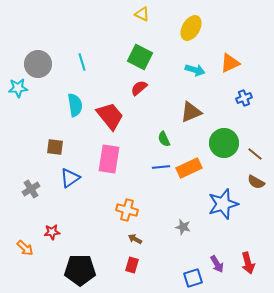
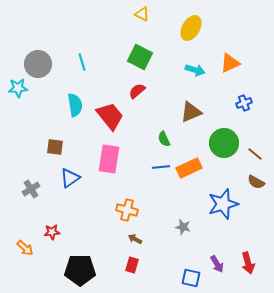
red semicircle: moved 2 px left, 3 px down
blue cross: moved 5 px down
blue square: moved 2 px left; rotated 30 degrees clockwise
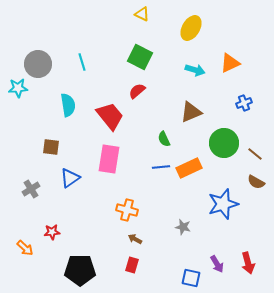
cyan semicircle: moved 7 px left
brown square: moved 4 px left
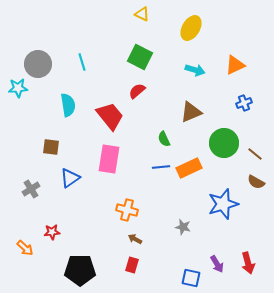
orange triangle: moved 5 px right, 2 px down
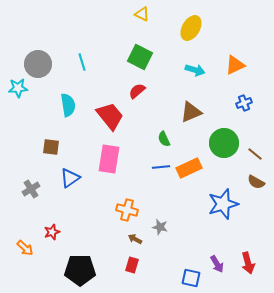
gray star: moved 23 px left
red star: rotated 14 degrees counterclockwise
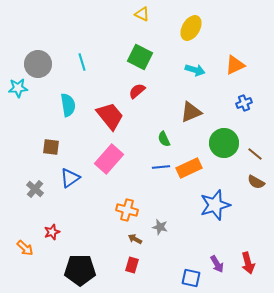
pink rectangle: rotated 32 degrees clockwise
gray cross: moved 4 px right; rotated 18 degrees counterclockwise
blue star: moved 8 px left, 1 px down
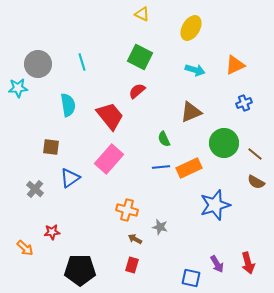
red star: rotated 14 degrees clockwise
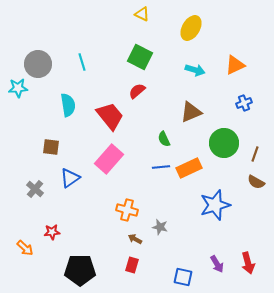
brown line: rotated 70 degrees clockwise
blue square: moved 8 px left, 1 px up
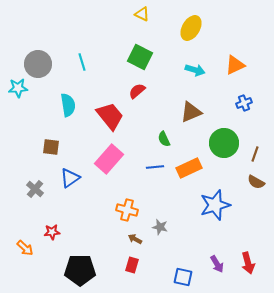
blue line: moved 6 px left
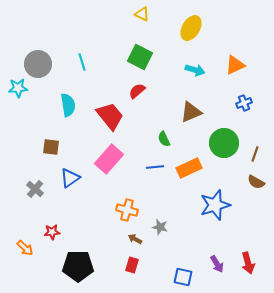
black pentagon: moved 2 px left, 4 px up
